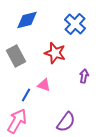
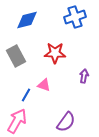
blue cross: moved 7 px up; rotated 30 degrees clockwise
red star: rotated 15 degrees counterclockwise
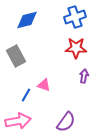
red star: moved 21 px right, 5 px up
pink arrow: moved 1 px right; rotated 50 degrees clockwise
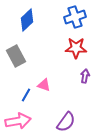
blue diamond: rotated 30 degrees counterclockwise
purple arrow: moved 1 px right
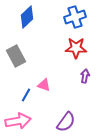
blue diamond: moved 3 px up
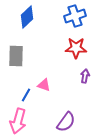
blue cross: moved 1 px up
gray rectangle: rotated 30 degrees clockwise
pink arrow: rotated 115 degrees clockwise
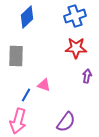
purple arrow: moved 2 px right
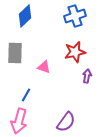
blue diamond: moved 2 px left, 1 px up
red star: moved 1 px left, 4 px down; rotated 15 degrees counterclockwise
gray rectangle: moved 1 px left, 3 px up
pink triangle: moved 18 px up
pink arrow: moved 1 px right
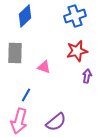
red star: moved 2 px right, 1 px up
purple semicircle: moved 10 px left; rotated 15 degrees clockwise
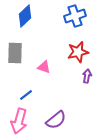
red star: moved 1 px right, 1 px down
blue line: rotated 24 degrees clockwise
purple semicircle: moved 2 px up
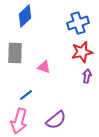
blue cross: moved 3 px right, 7 px down
red star: moved 4 px right
